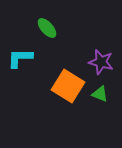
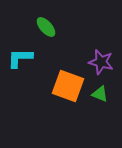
green ellipse: moved 1 px left, 1 px up
orange square: rotated 12 degrees counterclockwise
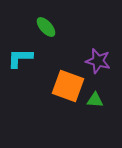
purple star: moved 3 px left, 1 px up
green triangle: moved 5 px left, 6 px down; rotated 18 degrees counterclockwise
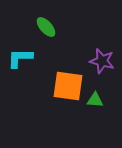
purple star: moved 4 px right
orange square: rotated 12 degrees counterclockwise
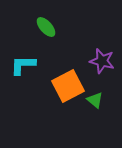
cyan L-shape: moved 3 px right, 7 px down
orange square: rotated 36 degrees counterclockwise
green triangle: rotated 36 degrees clockwise
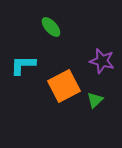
green ellipse: moved 5 px right
orange square: moved 4 px left
green triangle: rotated 36 degrees clockwise
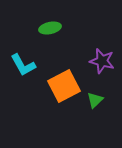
green ellipse: moved 1 px left, 1 px down; rotated 60 degrees counterclockwise
cyan L-shape: rotated 120 degrees counterclockwise
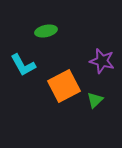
green ellipse: moved 4 px left, 3 px down
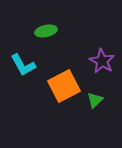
purple star: rotated 15 degrees clockwise
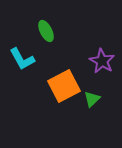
green ellipse: rotated 75 degrees clockwise
cyan L-shape: moved 1 px left, 6 px up
green triangle: moved 3 px left, 1 px up
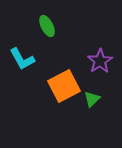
green ellipse: moved 1 px right, 5 px up
purple star: moved 2 px left; rotated 10 degrees clockwise
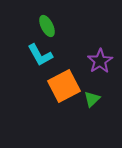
cyan L-shape: moved 18 px right, 4 px up
